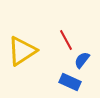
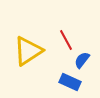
yellow triangle: moved 6 px right
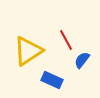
blue rectangle: moved 18 px left, 2 px up
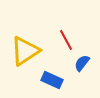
yellow triangle: moved 3 px left
blue semicircle: moved 3 px down
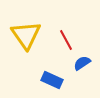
yellow triangle: moved 1 px right, 16 px up; rotated 32 degrees counterclockwise
blue semicircle: rotated 18 degrees clockwise
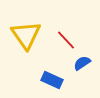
red line: rotated 15 degrees counterclockwise
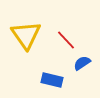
blue rectangle: rotated 10 degrees counterclockwise
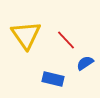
blue semicircle: moved 3 px right
blue rectangle: moved 1 px right, 1 px up
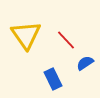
blue rectangle: rotated 50 degrees clockwise
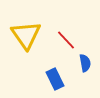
blue semicircle: rotated 114 degrees clockwise
blue rectangle: moved 2 px right
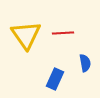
red line: moved 3 px left, 7 px up; rotated 50 degrees counterclockwise
blue rectangle: rotated 50 degrees clockwise
